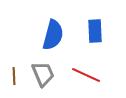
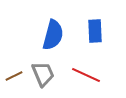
brown line: rotated 66 degrees clockwise
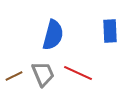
blue rectangle: moved 15 px right
red line: moved 8 px left, 2 px up
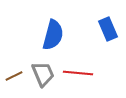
blue rectangle: moved 2 px left, 2 px up; rotated 20 degrees counterclockwise
red line: rotated 20 degrees counterclockwise
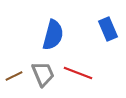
red line: rotated 16 degrees clockwise
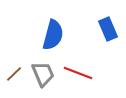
brown line: moved 2 px up; rotated 18 degrees counterclockwise
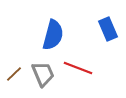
red line: moved 5 px up
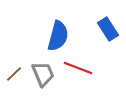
blue rectangle: rotated 10 degrees counterclockwise
blue semicircle: moved 5 px right, 1 px down
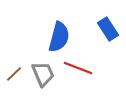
blue semicircle: moved 1 px right, 1 px down
